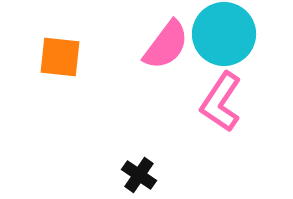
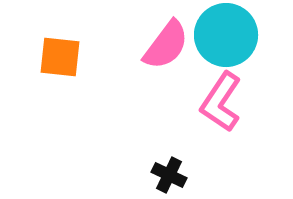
cyan circle: moved 2 px right, 1 px down
black cross: moved 30 px right; rotated 8 degrees counterclockwise
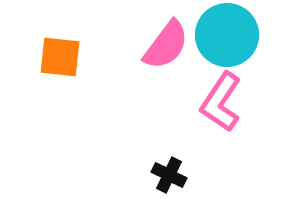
cyan circle: moved 1 px right
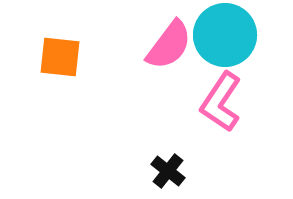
cyan circle: moved 2 px left
pink semicircle: moved 3 px right
black cross: moved 1 px left, 4 px up; rotated 12 degrees clockwise
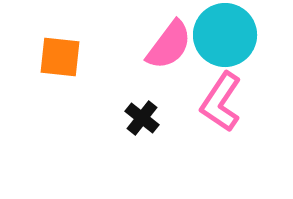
black cross: moved 26 px left, 53 px up
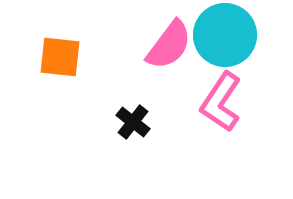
black cross: moved 9 px left, 4 px down
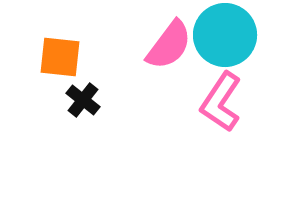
black cross: moved 50 px left, 22 px up
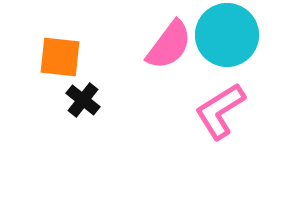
cyan circle: moved 2 px right
pink L-shape: moved 1 px left, 9 px down; rotated 24 degrees clockwise
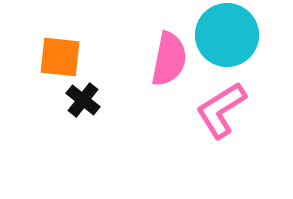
pink semicircle: moved 14 px down; rotated 26 degrees counterclockwise
pink L-shape: moved 1 px right, 1 px up
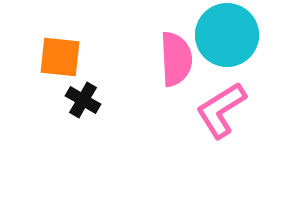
pink semicircle: moved 7 px right; rotated 14 degrees counterclockwise
black cross: rotated 8 degrees counterclockwise
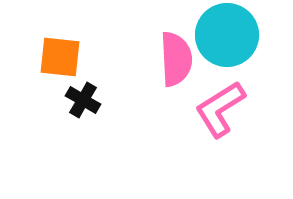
pink L-shape: moved 1 px left, 1 px up
